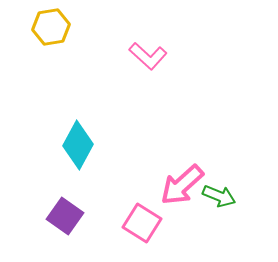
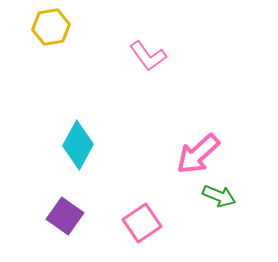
pink L-shape: rotated 12 degrees clockwise
pink arrow: moved 16 px right, 31 px up
pink square: rotated 24 degrees clockwise
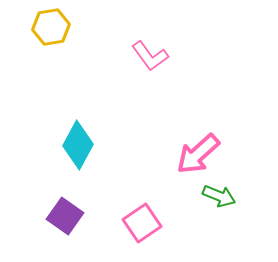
pink L-shape: moved 2 px right
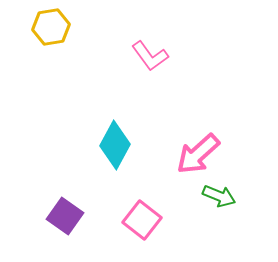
cyan diamond: moved 37 px right
pink square: moved 3 px up; rotated 18 degrees counterclockwise
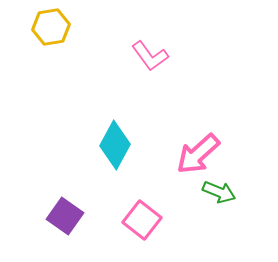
green arrow: moved 4 px up
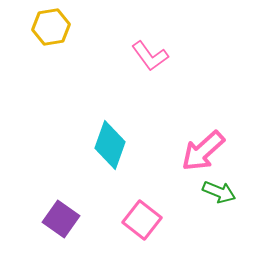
cyan diamond: moved 5 px left; rotated 9 degrees counterclockwise
pink arrow: moved 5 px right, 3 px up
purple square: moved 4 px left, 3 px down
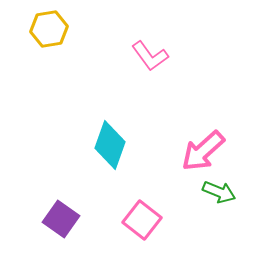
yellow hexagon: moved 2 px left, 2 px down
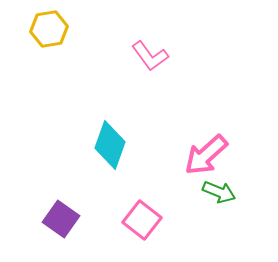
pink arrow: moved 3 px right, 4 px down
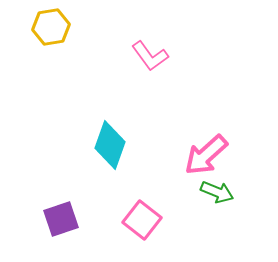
yellow hexagon: moved 2 px right, 2 px up
green arrow: moved 2 px left
purple square: rotated 36 degrees clockwise
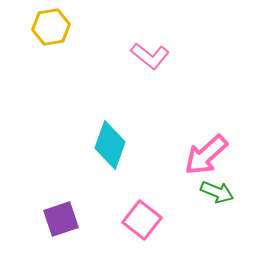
pink L-shape: rotated 15 degrees counterclockwise
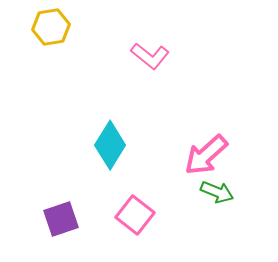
cyan diamond: rotated 12 degrees clockwise
pink square: moved 7 px left, 5 px up
